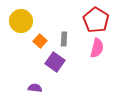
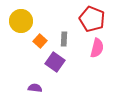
red pentagon: moved 4 px left, 1 px up; rotated 10 degrees counterclockwise
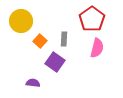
red pentagon: rotated 15 degrees clockwise
purple semicircle: moved 2 px left, 5 px up
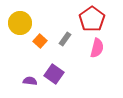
yellow circle: moved 1 px left, 2 px down
gray rectangle: moved 1 px right; rotated 32 degrees clockwise
purple square: moved 1 px left, 12 px down
purple semicircle: moved 3 px left, 2 px up
